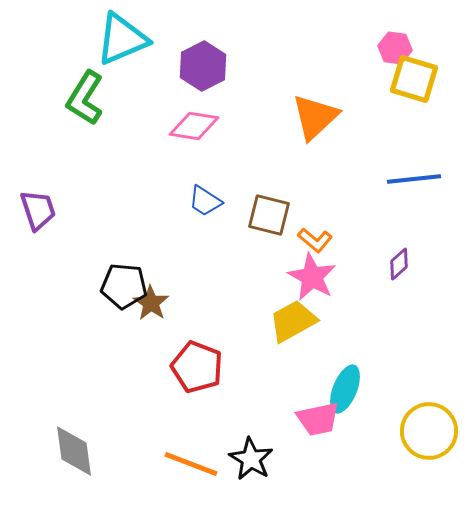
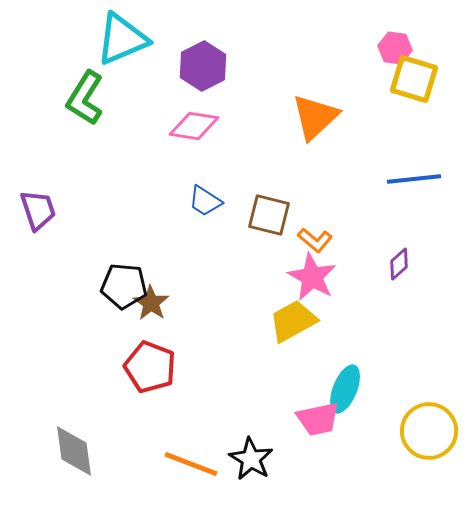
red pentagon: moved 47 px left
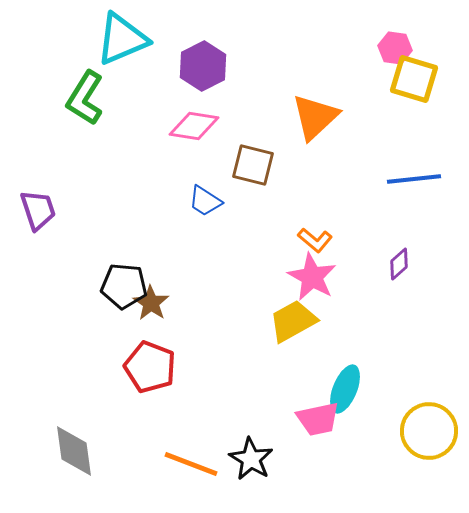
brown square: moved 16 px left, 50 px up
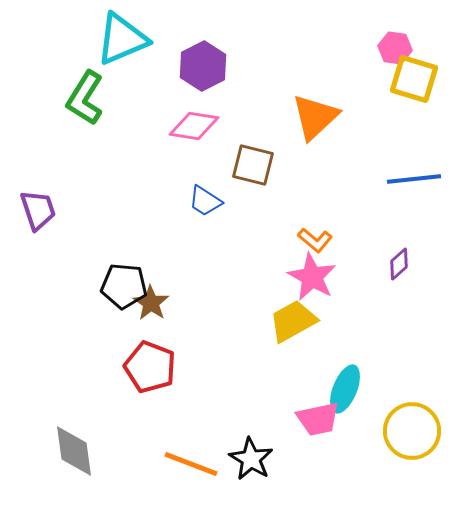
yellow circle: moved 17 px left
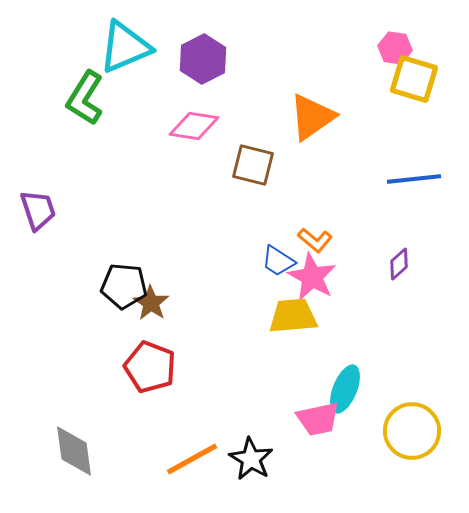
cyan triangle: moved 3 px right, 8 px down
purple hexagon: moved 7 px up
orange triangle: moved 3 px left; rotated 8 degrees clockwise
blue trapezoid: moved 73 px right, 60 px down
yellow trapezoid: moved 5 px up; rotated 24 degrees clockwise
orange line: moved 1 px right, 5 px up; rotated 50 degrees counterclockwise
